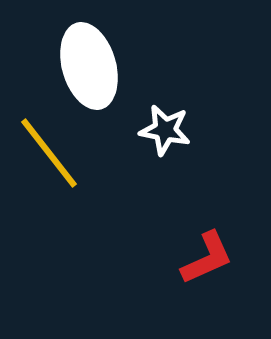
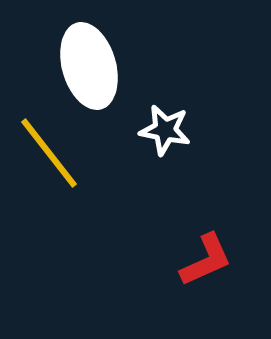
red L-shape: moved 1 px left, 2 px down
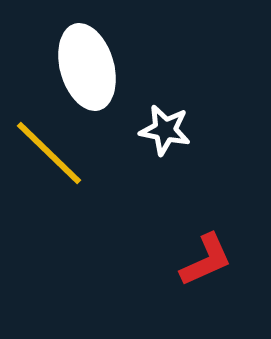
white ellipse: moved 2 px left, 1 px down
yellow line: rotated 8 degrees counterclockwise
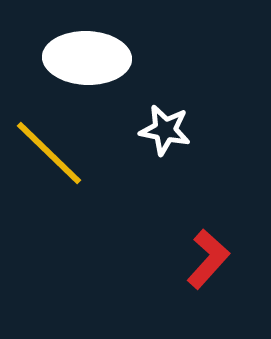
white ellipse: moved 9 px up; rotated 72 degrees counterclockwise
red L-shape: moved 2 px right, 1 px up; rotated 24 degrees counterclockwise
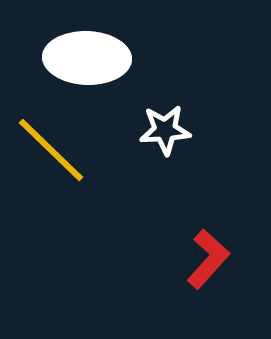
white star: rotated 15 degrees counterclockwise
yellow line: moved 2 px right, 3 px up
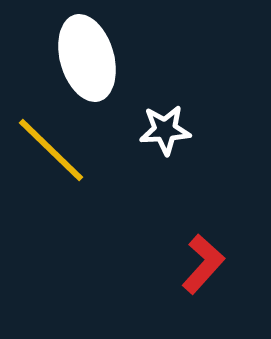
white ellipse: rotated 72 degrees clockwise
red L-shape: moved 5 px left, 5 px down
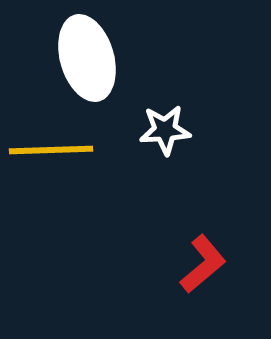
yellow line: rotated 46 degrees counterclockwise
red L-shape: rotated 8 degrees clockwise
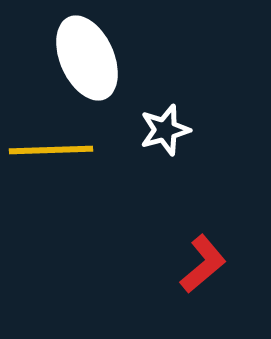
white ellipse: rotated 8 degrees counterclockwise
white star: rotated 12 degrees counterclockwise
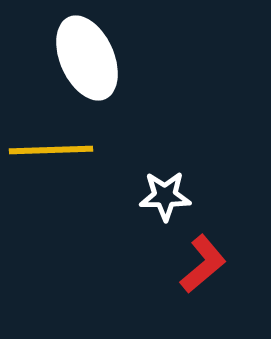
white star: moved 66 px down; rotated 15 degrees clockwise
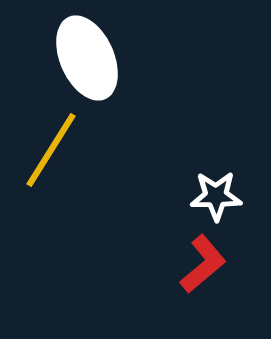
yellow line: rotated 56 degrees counterclockwise
white star: moved 51 px right
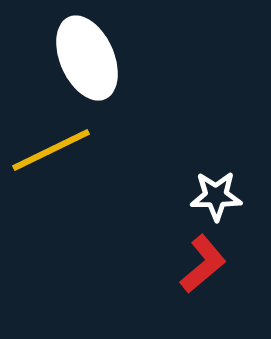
yellow line: rotated 32 degrees clockwise
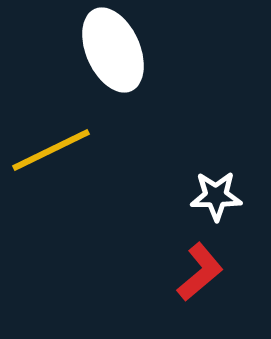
white ellipse: moved 26 px right, 8 px up
red L-shape: moved 3 px left, 8 px down
